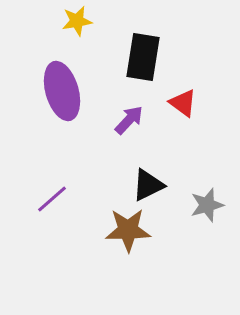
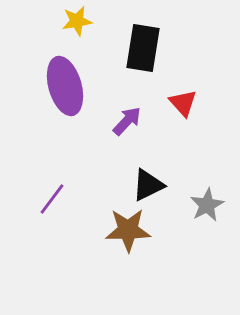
black rectangle: moved 9 px up
purple ellipse: moved 3 px right, 5 px up
red triangle: rotated 12 degrees clockwise
purple arrow: moved 2 px left, 1 px down
purple line: rotated 12 degrees counterclockwise
gray star: rotated 12 degrees counterclockwise
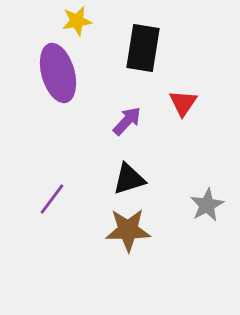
purple ellipse: moved 7 px left, 13 px up
red triangle: rotated 16 degrees clockwise
black triangle: moved 19 px left, 6 px up; rotated 9 degrees clockwise
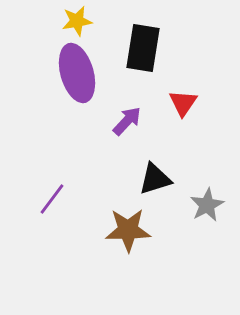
purple ellipse: moved 19 px right
black triangle: moved 26 px right
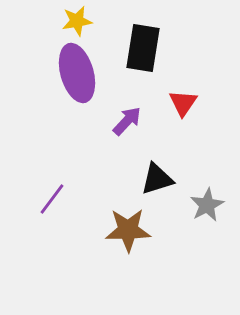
black triangle: moved 2 px right
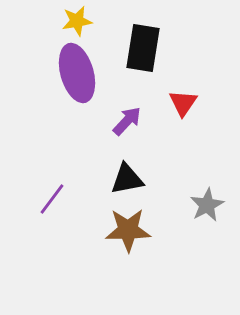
black triangle: moved 30 px left; rotated 6 degrees clockwise
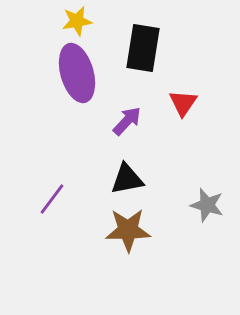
gray star: rotated 28 degrees counterclockwise
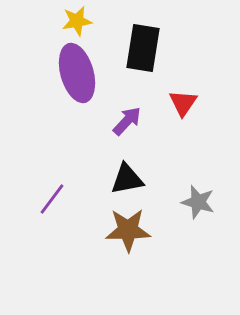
gray star: moved 9 px left, 3 px up
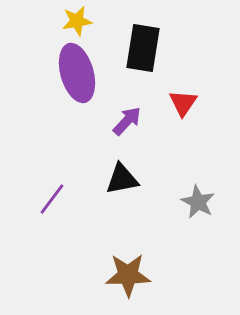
black triangle: moved 5 px left
gray star: rotated 12 degrees clockwise
brown star: moved 45 px down
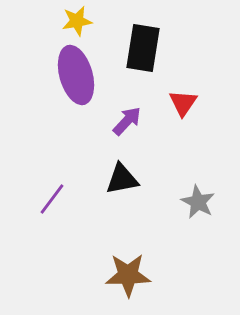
purple ellipse: moved 1 px left, 2 px down
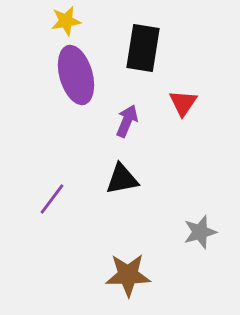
yellow star: moved 11 px left
purple arrow: rotated 20 degrees counterclockwise
gray star: moved 2 px right, 30 px down; rotated 28 degrees clockwise
